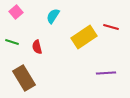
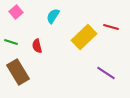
yellow rectangle: rotated 10 degrees counterclockwise
green line: moved 1 px left
red semicircle: moved 1 px up
purple line: rotated 36 degrees clockwise
brown rectangle: moved 6 px left, 6 px up
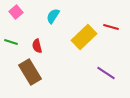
brown rectangle: moved 12 px right
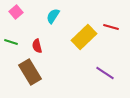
purple line: moved 1 px left
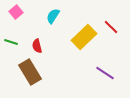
red line: rotated 28 degrees clockwise
